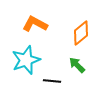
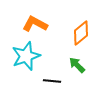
cyan star: moved 4 px up
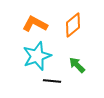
orange diamond: moved 8 px left, 8 px up
cyan star: moved 11 px right
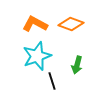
orange diamond: moved 2 px left, 1 px up; rotated 60 degrees clockwise
green arrow: rotated 120 degrees counterclockwise
black line: rotated 66 degrees clockwise
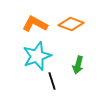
green arrow: moved 1 px right
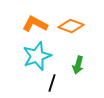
orange diamond: moved 2 px down
black line: moved 2 px down; rotated 36 degrees clockwise
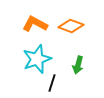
cyan star: moved 3 px down
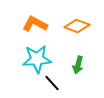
orange diamond: moved 6 px right
cyan star: rotated 16 degrees clockwise
black line: rotated 60 degrees counterclockwise
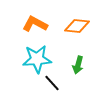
orange diamond: rotated 15 degrees counterclockwise
